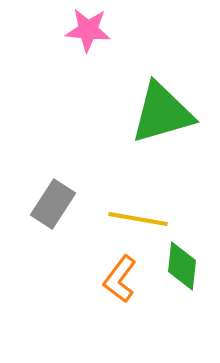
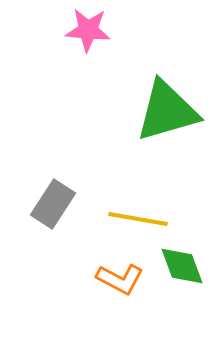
green triangle: moved 5 px right, 2 px up
green diamond: rotated 27 degrees counterclockwise
orange L-shape: rotated 99 degrees counterclockwise
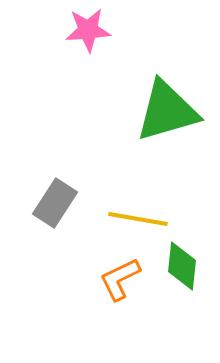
pink star: rotated 9 degrees counterclockwise
gray rectangle: moved 2 px right, 1 px up
green diamond: rotated 27 degrees clockwise
orange L-shape: rotated 126 degrees clockwise
